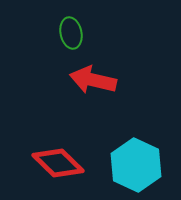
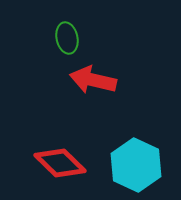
green ellipse: moved 4 px left, 5 px down
red diamond: moved 2 px right
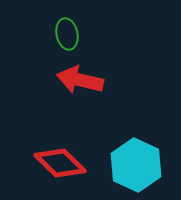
green ellipse: moved 4 px up
red arrow: moved 13 px left
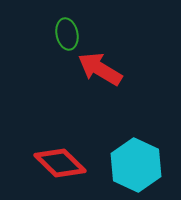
red arrow: moved 20 px right, 11 px up; rotated 18 degrees clockwise
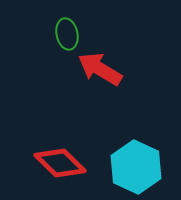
cyan hexagon: moved 2 px down
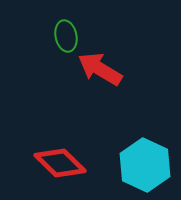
green ellipse: moved 1 px left, 2 px down
cyan hexagon: moved 9 px right, 2 px up
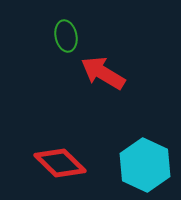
red arrow: moved 3 px right, 4 px down
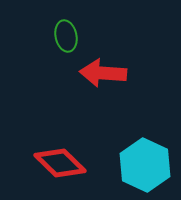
red arrow: rotated 27 degrees counterclockwise
